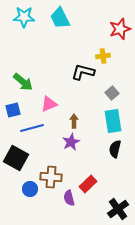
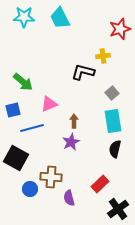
red rectangle: moved 12 px right
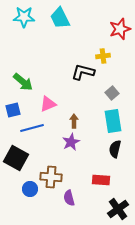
pink triangle: moved 1 px left
red rectangle: moved 1 px right, 4 px up; rotated 48 degrees clockwise
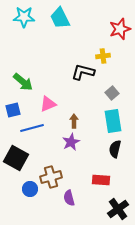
brown cross: rotated 20 degrees counterclockwise
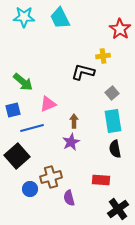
red star: rotated 20 degrees counterclockwise
black semicircle: rotated 24 degrees counterclockwise
black square: moved 1 px right, 2 px up; rotated 20 degrees clockwise
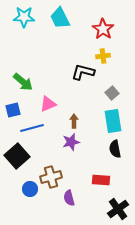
red star: moved 17 px left
purple star: rotated 12 degrees clockwise
